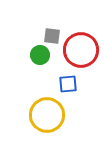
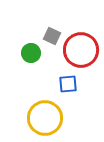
gray square: rotated 18 degrees clockwise
green circle: moved 9 px left, 2 px up
yellow circle: moved 2 px left, 3 px down
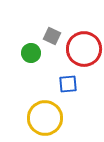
red circle: moved 3 px right, 1 px up
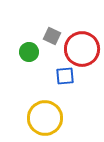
red circle: moved 2 px left
green circle: moved 2 px left, 1 px up
blue square: moved 3 px left, 8 px up
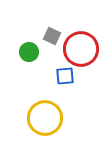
red circle: moved 1 px left
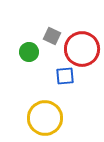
red circle: moved 1 px right
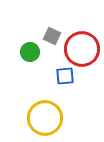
green circle: moved 1 px right
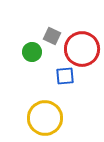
green circle: moved 2 px right
